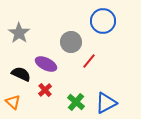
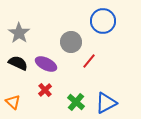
black semicircle: moved 3 px left, 11 px up
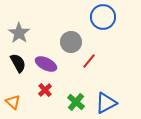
blue circle: moved 4 px up
black semicircle: rotated 36 degrees clockwise
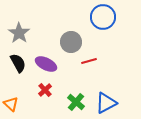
red line: rotated 35 degrees clockwise
orange triangle: moved 2 px left, 2 px down
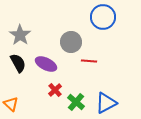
gray star: moved 1 px right, 2 px down
red line: rotated 21 degrees clockwise
red cross: moved 10 px right
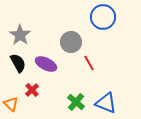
red line: moved 2 px down; rotated 56 degrees clockwise
red cross: moved 23 px left
blue triangle: rotated 50 degrees clockwise
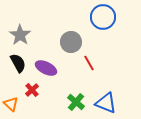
purple ellipse: moved 4 px down
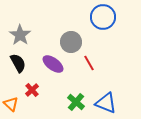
purple ellipse: moved 7 px right, 4 px up; rotated 10 degrees clockwise
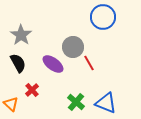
gray star: moved 1 px right
gray circle: moved 2 px right, 5 px down
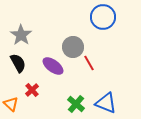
purple ellipse: moved 2 px down
green cross: moved 2 px down
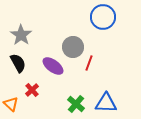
red line: rotated 49 degrees clockwise
blue triangle: rotated 20 degrees counterclockwise
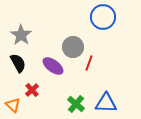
orange triangle: moved 2 px right, 1 px down
